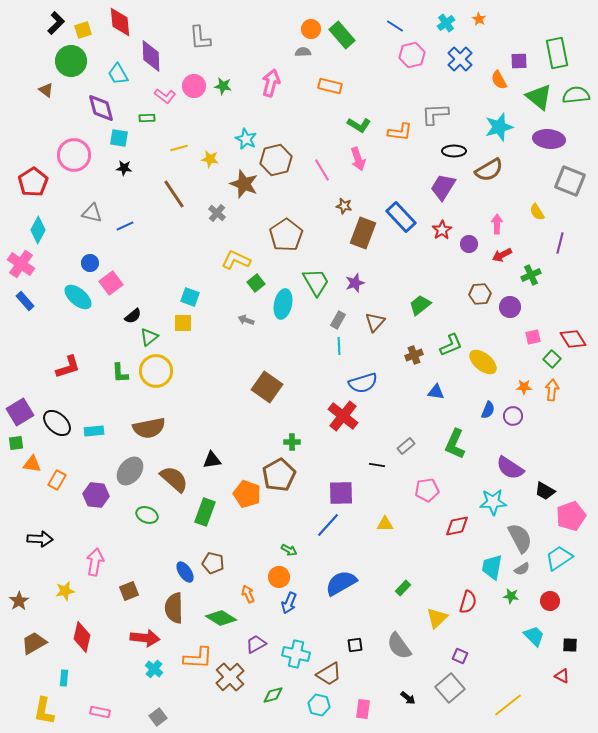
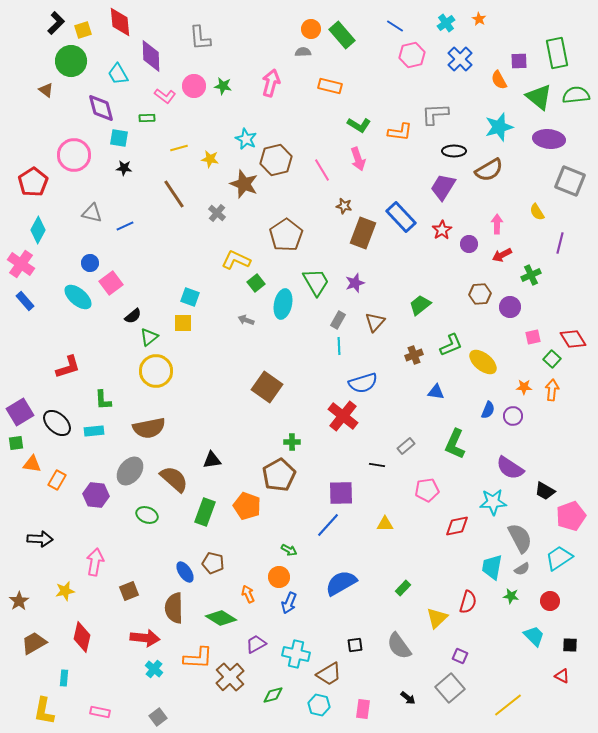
green L-shape at (120, 373): moved 17 px left, 27 px down
orange pentagon at (247, 494): moved 12 px down
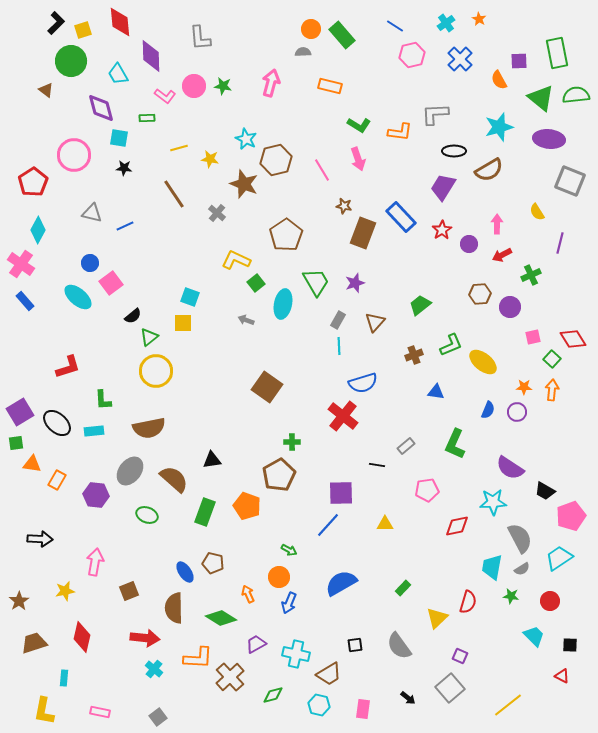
green triangle at (539, 97): moved 2 px right, 1 px down
purple circle at (513, 416): moved 4 px right, 4 px up
brown trapezoid at (34, 643): rotated 12 degrees clockwise
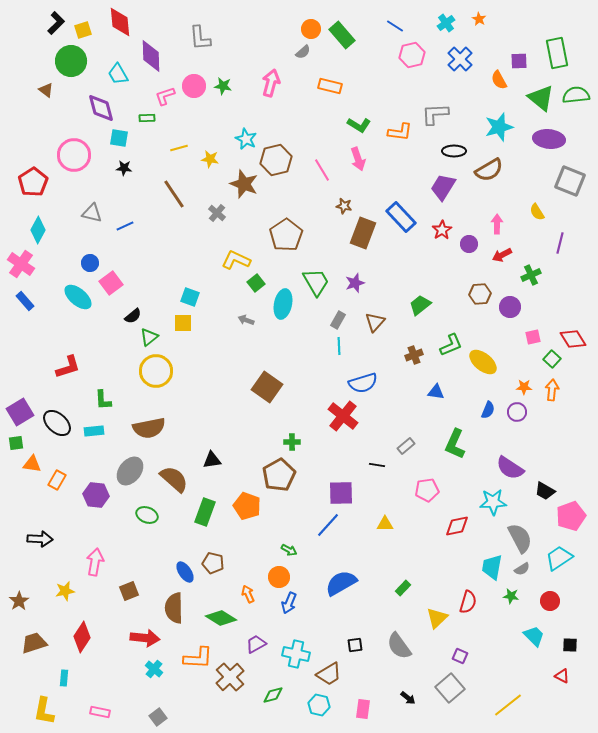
gray semicircle at (303, 52): rotated 140 degrees clockwise
pink L-shape at (165, 96): rotated 125 degrees clockwise
red diamond at (82, 637): rotated 20 degrees clockwise
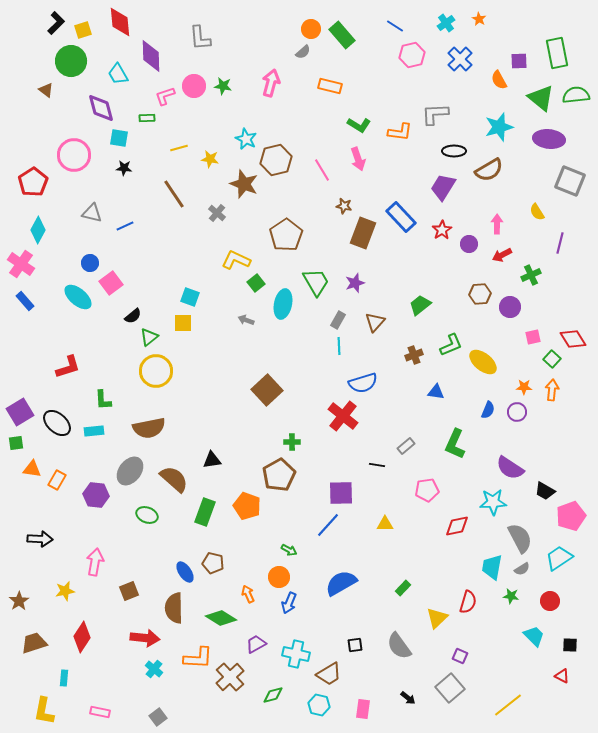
brown square at (267, 387): moved 3 px down; rotated 12 degrees clockwise
orange triangle at (32, 464): moved 5 px down
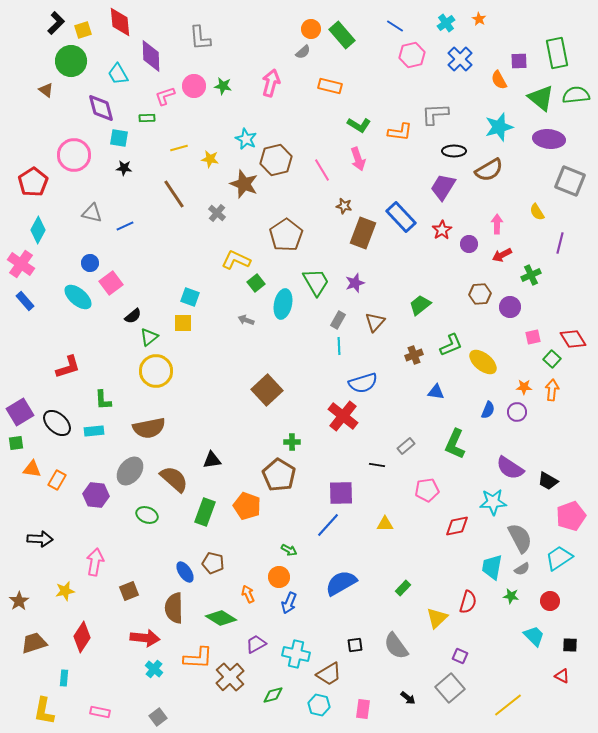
brown pentagon at (279, 475): rotated 12 degrees counterclockwise
black trapezoid at (545, 491): moved 3 px right, 10 px up
gray semicircle at (399, 646): moved 3 px left
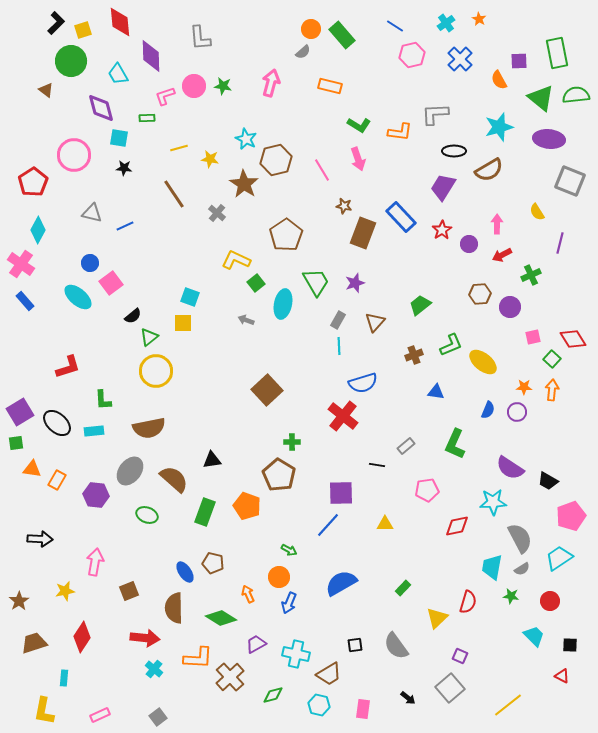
brown star at (244, 184): rotated 12 degrees clockwise
pink rectangle at (100, 712): moved 3 px down; rotated 36 degrees counterclockwise
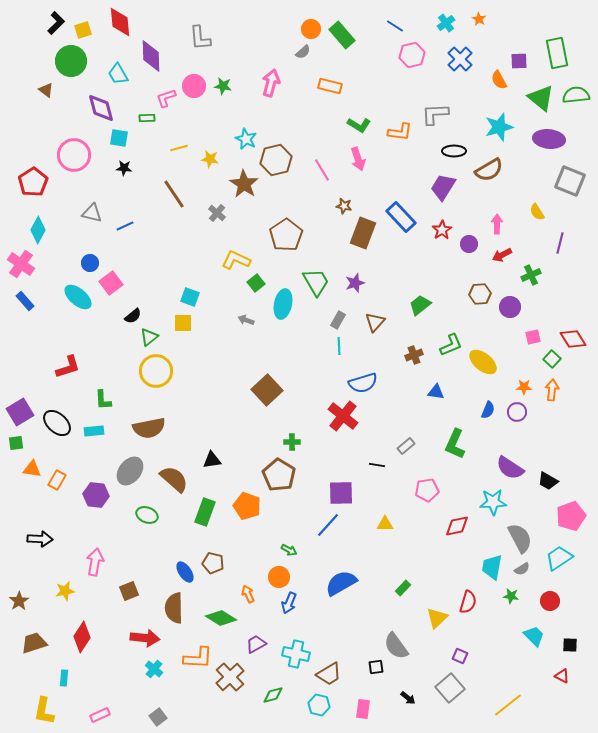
pink L-shape at (165, 96): moved 1 px right, 2 px down
black square at (355, 645): moved 21 px right, 22 px down
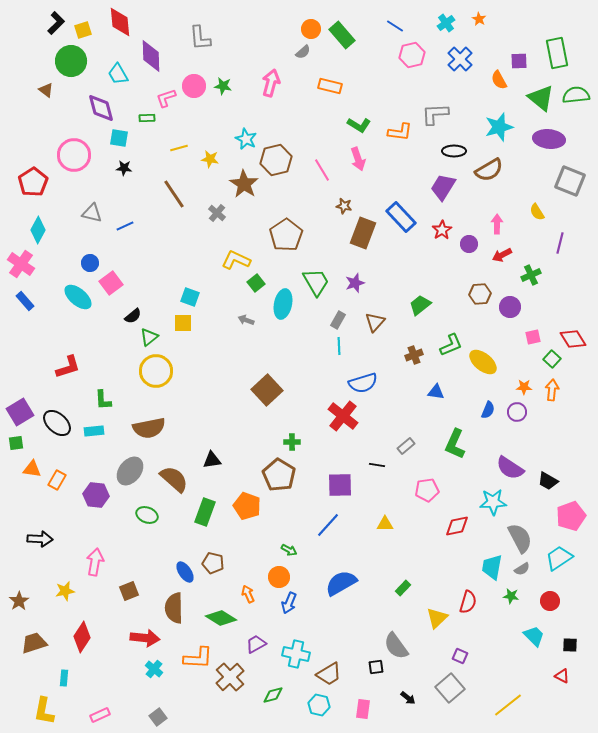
purple square at (341, 493): moved 1 px left, 8 px up
